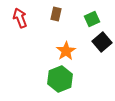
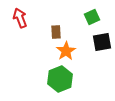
brown rectangle: moved 18 px down; rotated 16 degrees counterclockwise
green square: moved 2 px up
black square: rotated 30 degrees clockwise
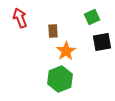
brown rectangle: moved 3 px left, 1 px up
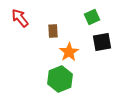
red arrow: rotated 18 degrees counterclockwise
orange star: moved 3 px right, 1 px down
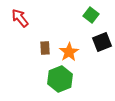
green square: moved 1 px left, 2 px up; rotated 28 degrees counterclockwise
brown rectangle: moved 8 px left, 17 px down
black square: rotated 12 degrees counterclockwise
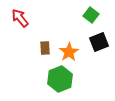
black square: moved 3 px left
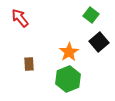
black square: rotated 18 degrees counterclockwise
brown rectangle: moved 16 px left, 16 px down
green hexagon: moved 8 px right
